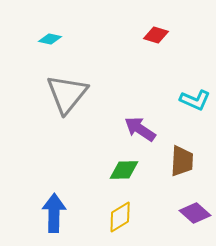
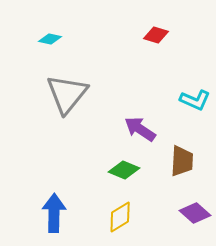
green diamond: rotated 24 degrees clockwise
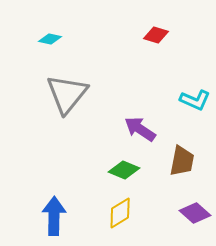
brown trapezoid: rotated 8 degrees clockwise
blue arrow: moved 3 px down
yellow diamond: moved 4 px up
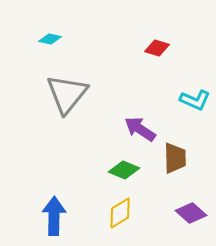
red diamond: moved 1 px right, 13 px down
brown trapezoid: moved 7 px left, 3 px up; rotated 12 degrees counterclockwise
purple diamond: moved 4 px left
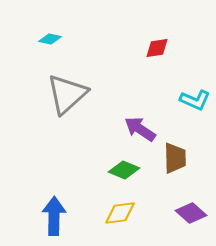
red diamond: rotated 25 degrees counterclockwise
gray triangle: rotated 9 degrees clockwise
yellow diamond: rotated 24 degrees clockwise
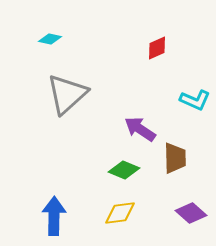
red diamond: rotated 15 degrees counterclockwise
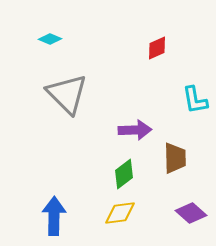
cyan diamond: rotated 10 degrees clockwise
gray triangle: rotated 33 degrees counterclockwise
cyan L-shape: rotated 56 degrees clockwise
purple arrow: moved 5 px left, 1 px down; rotated 144 degrees clockwise
green diamond: moved 4 px down; rotated 60 degrees counterclockwise
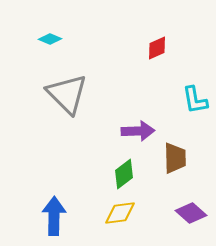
purple arrow: moved 3 px right, 1 px down
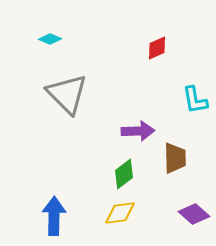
purple diamond: moved 3 px right, 1 px down
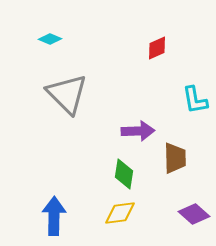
green diamond: rotated 44 degrees counterclockwise
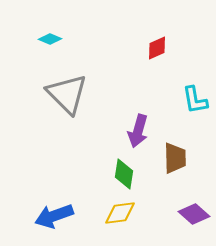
purple arrow: rotated 108 degrees clockwise
blue arrow: rotated 111 degrees counterclockwise
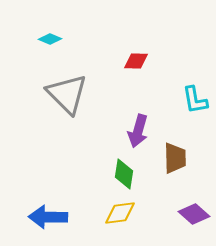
red diamond: moved 21 px left, 13 px down; rotated 25 degrees clockwise
blue arrow: moved 6 px left, 1 px down; rotated 21 degrees clockwise
